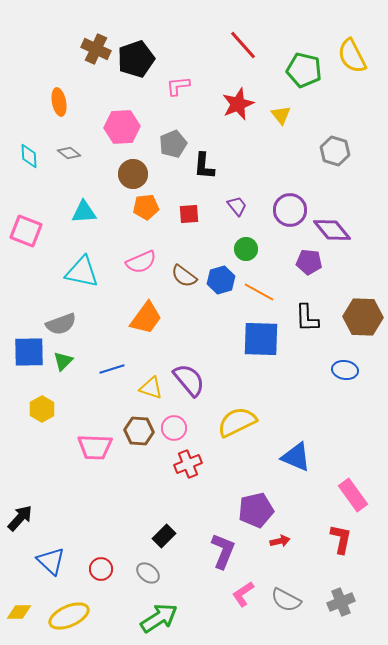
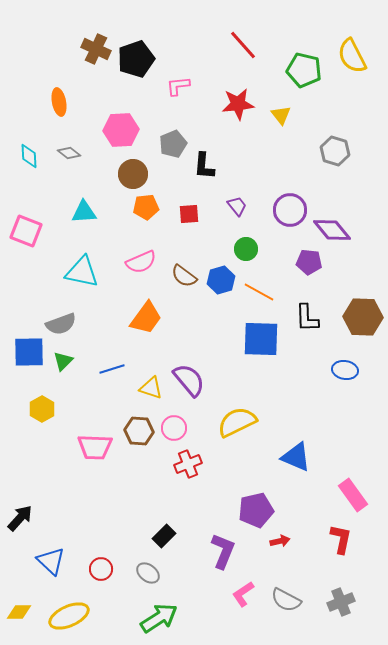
red star at (238, 104): rotated 16 degrees clockwise
pink hexagon at (122, 127): moved 1 px left, 3 px down
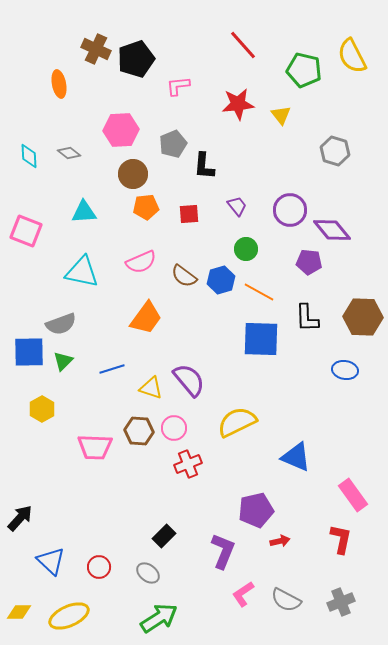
orange ellipse at (59, 102): moved 18 px up
red circle at (101, 569): moved 2 px left, 2 px up
